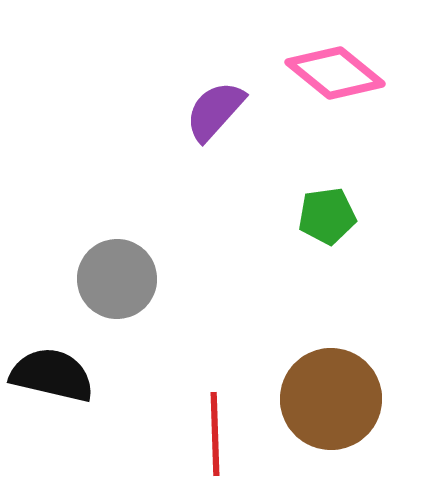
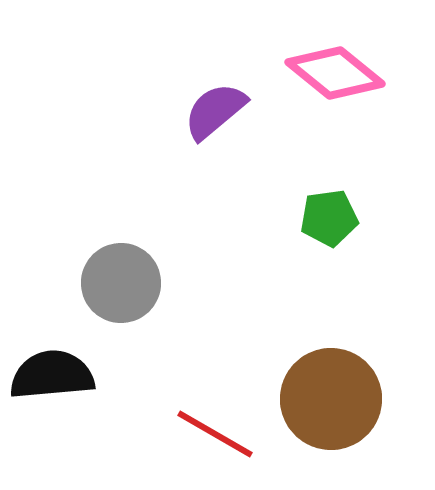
purple semicircle: rotated 8 degrees clockwise
green pentagon: moved 2 px right, 2 px down
gray circle: moved 4 px right, 4 px down
black semicircle: rotated 18 degrees counterclockwise
red line: rotated 58 degrees counterclockwise
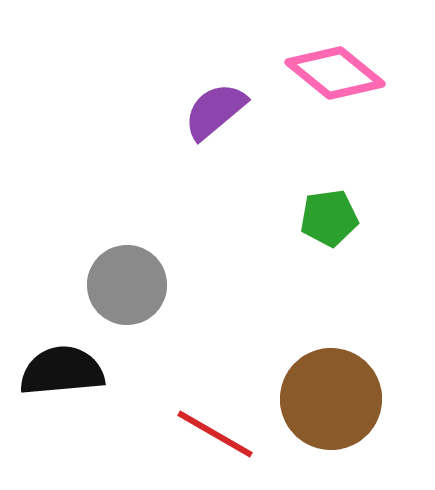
gray circle: moved 6 px right, 2 px down
black semicircle: moved 10 px right, 4 px up
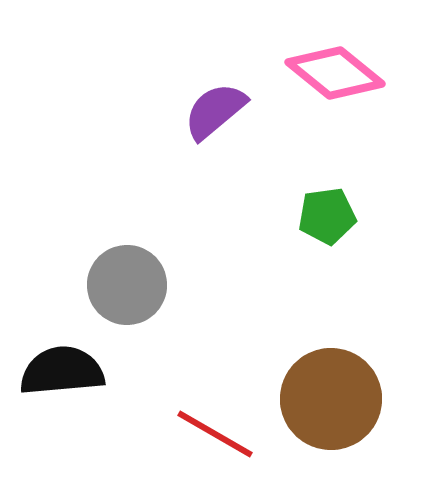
green pentagon: moved 2 px left, 2 px up
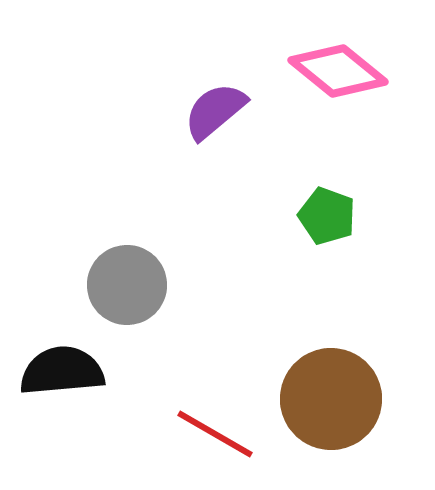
pink diamond: moved 3 px right, 2 px up
green pentagon: rotated 28 degrees clockwise
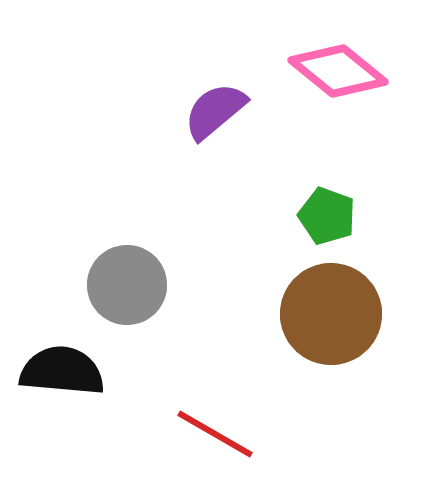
black semicircle: rotated 10 degrees clockwise
brown circle: moved 85 px up
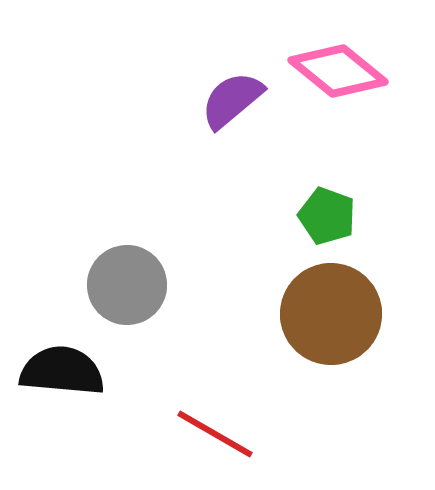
purple semicircle: moved 17 px right, 11 px up
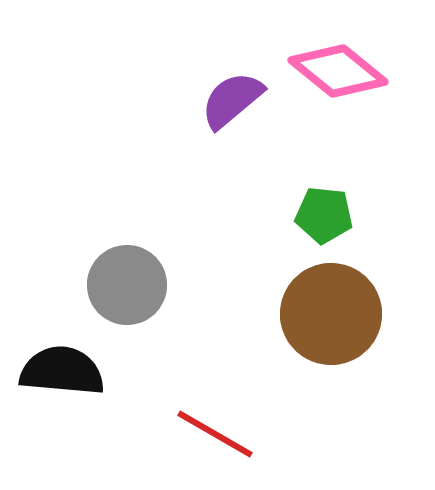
green pentagon: moved 3 px left, 1 px up; rotated 14 degrees counterclockwise
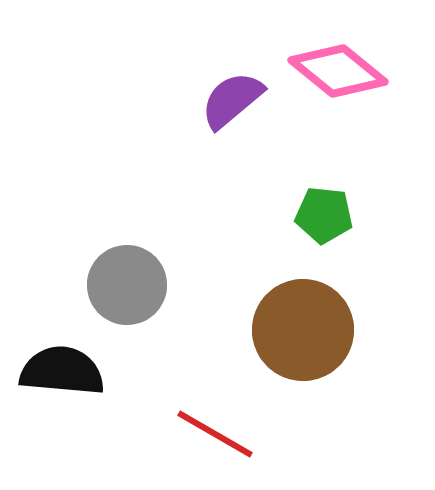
brown circle: moved 28 px left, 16 px down
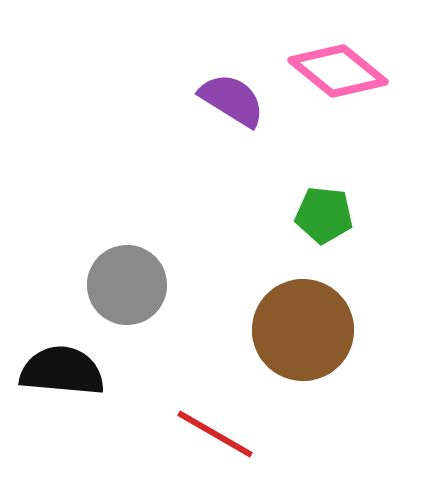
purple semicircle: rotated 72 degrees clockwise
